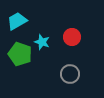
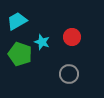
gray circle: moved 1 px left
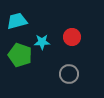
cyan trapezoid: rotated 15 degrees clockwise
cyan star: rotated 21 degrees counterclockwise
green pentagon: moved 1 px down
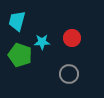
cyan trapezoid: rotated 60 degrees counterclockwise
red circle: moved 1 px down
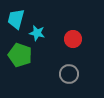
cyan trapezoid: moved 1 px left, 2 px up
red circle: moved 1 px right, 1 px down
cyan star: moved 5 px left, 9 px up; rotated 14 degrees clockwise
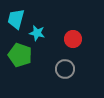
gray circle: moved 4 px left, 5 px up
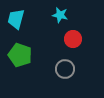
cyan star: moved 23 px right, 18 px up
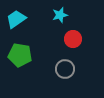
cyan star: rotated 28 degrees counterclockwise
cyan trapezoid: rotated 40 degrees clockwise
green pentagon: rotated 10 degrees counterclockwise
